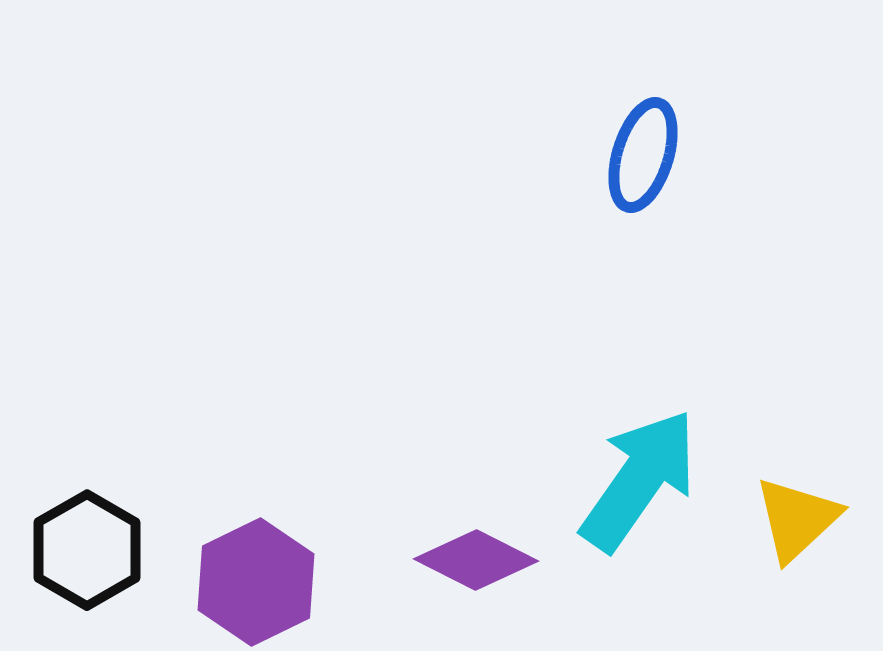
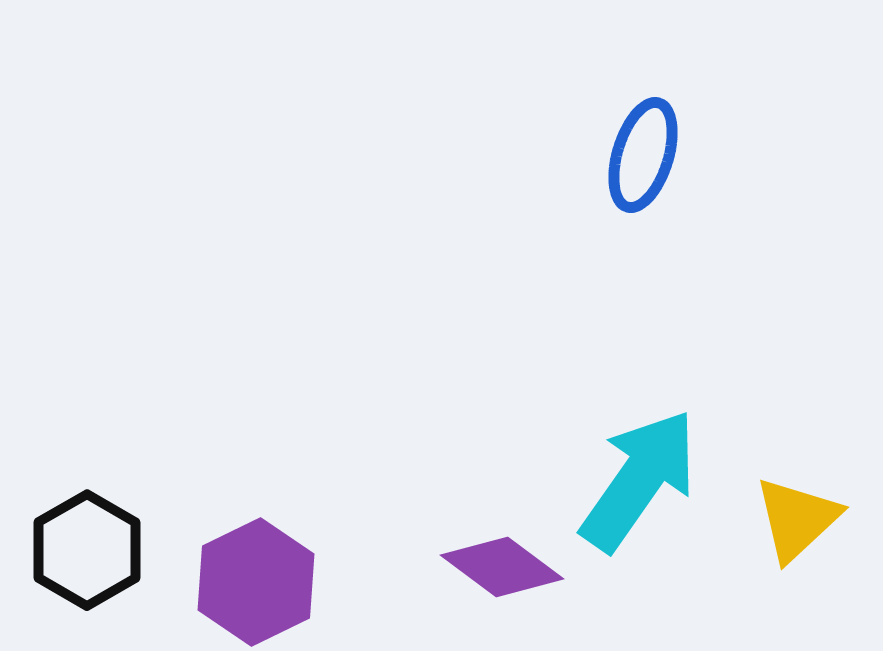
purple diamond: moved 26 px right, 7 px down; rotated 10 degrees clockwise
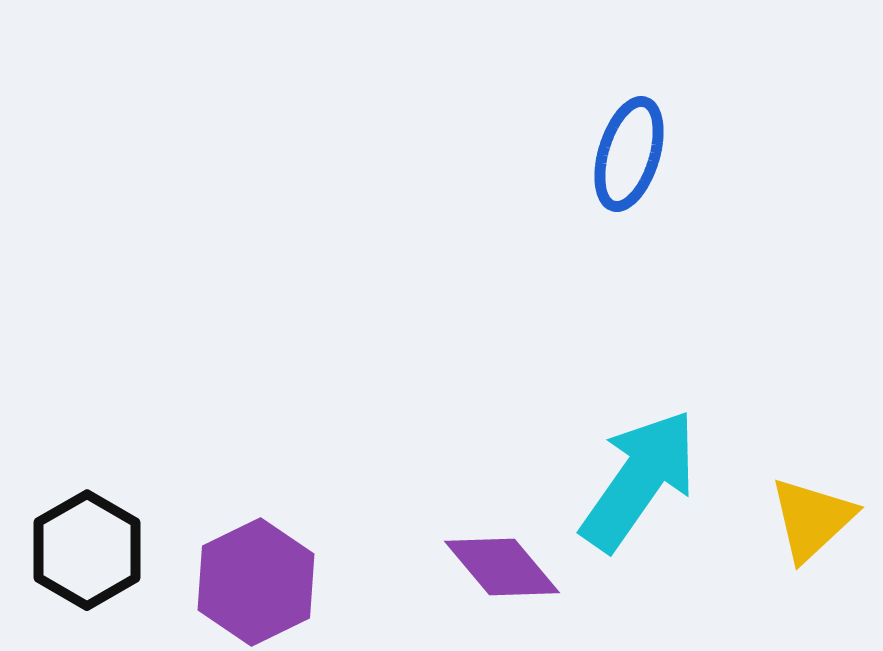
blue ellipse: moved 14 px left, 1 px up
yellow triangle: moved 15 px right
purple diamond: rotated 13 degrees clockwise
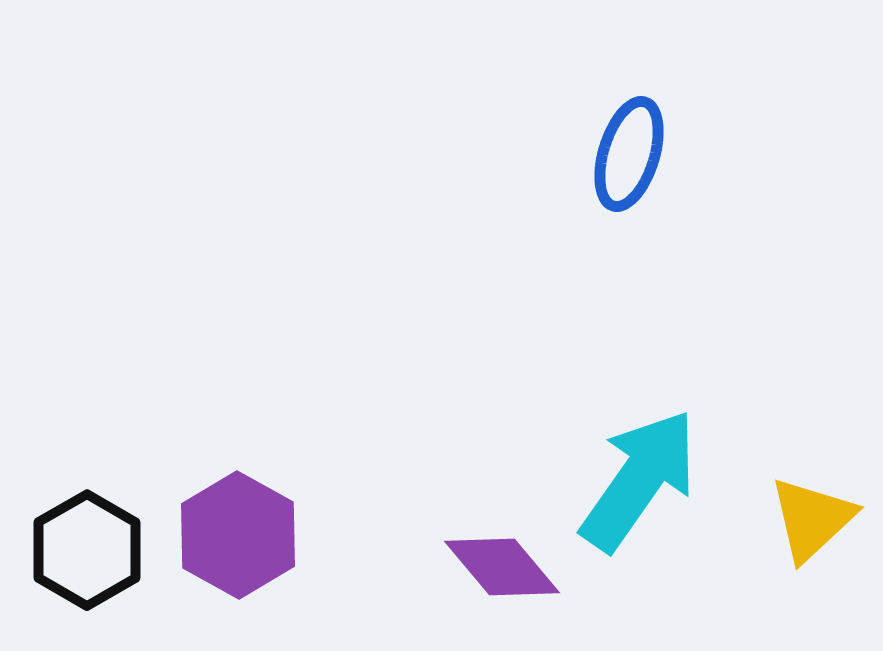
purple hexagon: moved 18 px left, 47 px up; rotated 5 degrees counterclockwise
